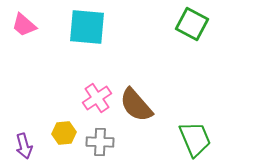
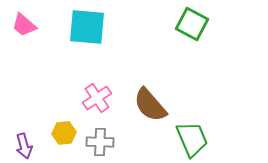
brown semicircle: moved 14 px right
green trapezoid: moved 3 px left
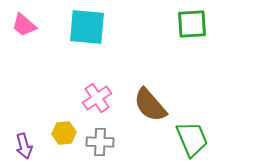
green square: rotated 32 degrees counterclockwise
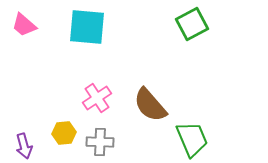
green square: rotated 24 degrees counterclockwise
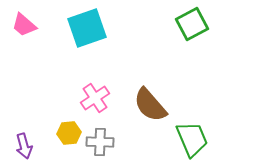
cyan square: moved 1 px down; rotated 24 degrees counterclockwise
pink cross: moved 2 px left
yellow hexagon: moved 5 px right
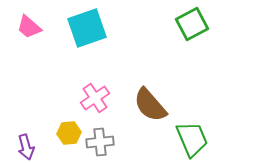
pink trapezoid: moved 5 px right, 2 px down
gray cross: rotated 8 degrees counterclockwise
purple arrow: moved 2 px right, 1 px down
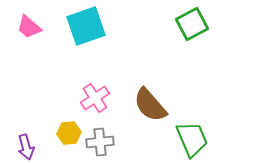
cyan square: moved 1 px left, 2 px up
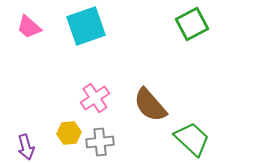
green trapezoid: rotated 24 degrees counterclockwise
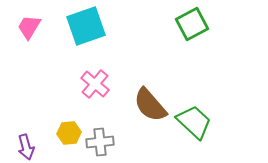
pink trapezoid: rotated 80 degrees clockwise
pink cross: moved 14 px up; rotated 16 degrees counterclockwise
green trapezoid: moved 2 px right, 17 px up
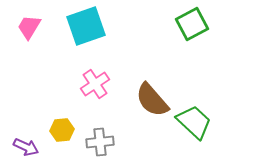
pink cross: rotated 16 degrees clockwise
brown semicircle: moved 2 px right, 5 px up
yellow hexagon: moved 7 px left, 3 px up
purple arrow: rotated 50 degrees counterclockwise
